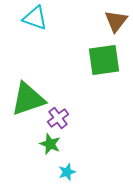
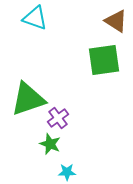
brown triangle: rotated 35 degrees counterclockwise
cyan star: rotated 18 degrees clockwise
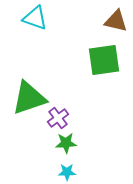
brown triangle: rotated 20 degrees counterclockwise
green triangle: moved 1 px right, 1 px up
green star: moved 16 px right, 1 px up; rotated 25 degrees counterclockwise
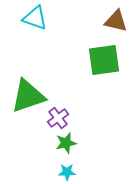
green triangle: moved 1 px left, 2 px up
green star: rotated 10 degrees counterclockwise
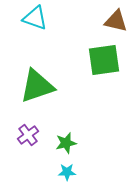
green triangle: moved 9 px right, 10 px up
purple cross: moved 30 px left, 17 px down
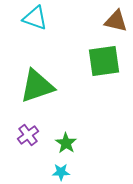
green square: moved 1 px down
green star: rotated 25 degrees counterclockwise
cyan star: moved 6 px left
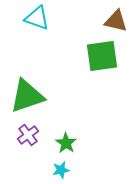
cyan triangle: moved 2 px right
green square: moved 2 px left, 5 px up
green triangle: moved 10 px left, 10 px down
cyan star: moved 2 px up; rotated 12 degrees counterclockwise
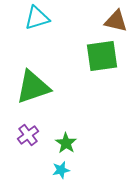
cyan triangle: rotated 36 degrees counterclockwise
green triangle: moved 6 px right, 9 px up
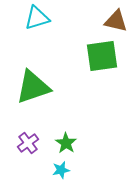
purple cross: moved 8 px down
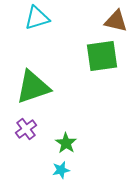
purple cross: moved 2 px left, 14 px up
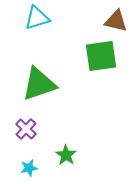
green square: moved 1 px left
green triangle: moved 6 px right, 3 px up
purple cross: rotated 10 degrees counterclockwise
green star: moved 12 px down
cyan star: moved 32 px left, 2 px up
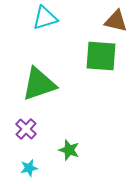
cyan triangle: moved 8 px right
green square: rotated 12 degrees clockwise
green star: moved 3 px right, 5 px up; rotated 15 degrees counterclockwise
